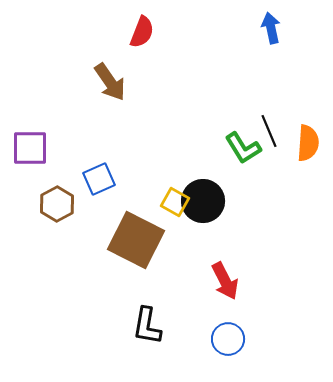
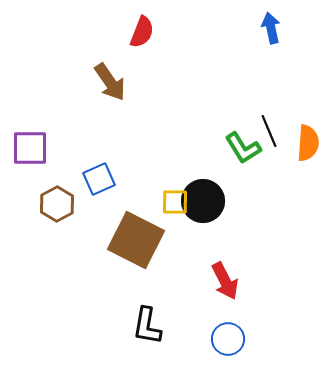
yellow square: rotated 28 degrees counterclockwise
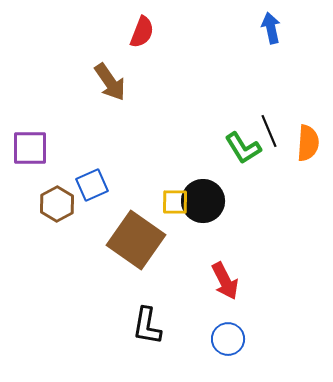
blue square: moved 7 px left, 6 px down
brown square: rotated 8 degrees clockwise
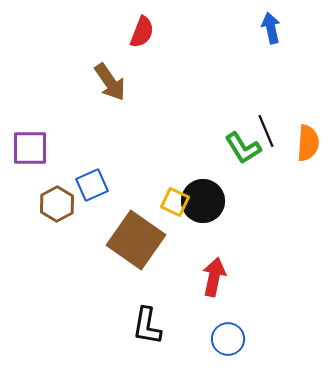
black line: moved 3 px left
yellow square: rotated 24 degrees clockwise
red arrow: moved 11 px left, 4 px up; rotated 141 degrees counterclockwise
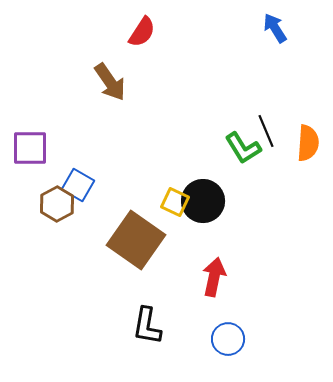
blue arrow: moved 4 px right; rotated 20 degrees counterclockwise
red semicircle: rotated 12 degrees clockwise
blue square: moved 14 px left; rotated 36 degrees counterclockwise
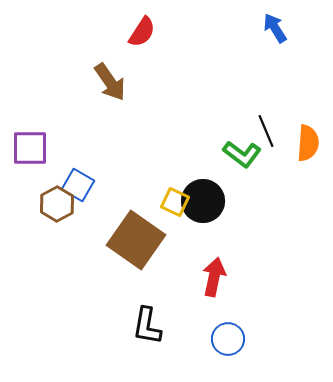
green L-shape: moved 1 px left, 6 px down; rotated 21 degrees counterclockwise
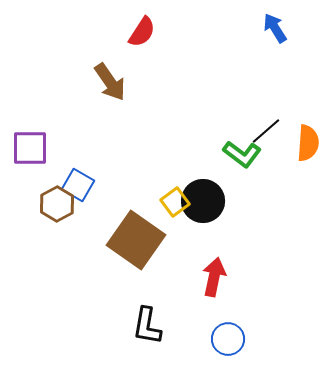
black line: rotated 72 degrees clockwise
yellow square: rotated 28 degrees clockwise
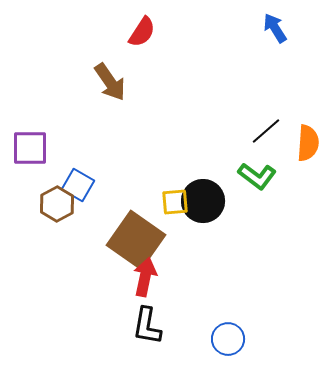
green L-shape: moved 15 px right, 22 px down
yellow square: rotated 32 degrees clockwise
red arrow: moved 69 px left
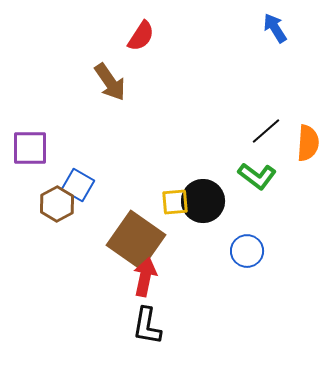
red semicircle: moved 1 px left, 4 px down
blue circle: moved 19 px right, 88 px up
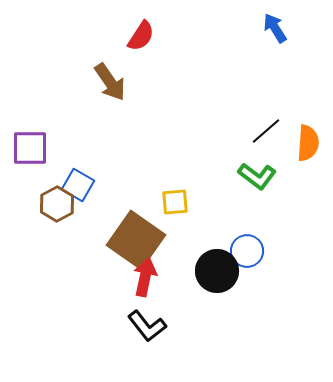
black circle: moved 14 px right, 70 px down
black L-shape: rotated 48 degrees counterclockwise
